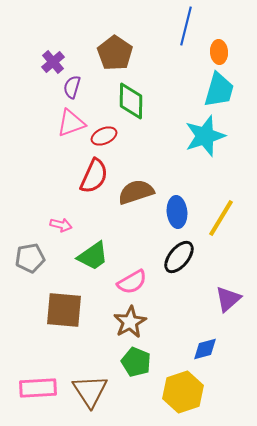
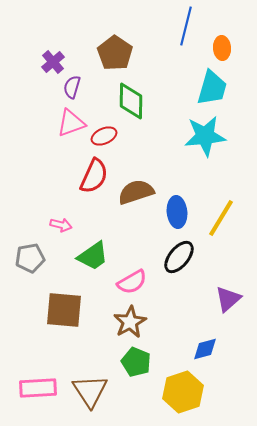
orange ellipse: moved 3 px right, 4 px up
cyan trapezoid: moved 7 px left, 2 px up
cyan star: rotated 12 degrees clockwise
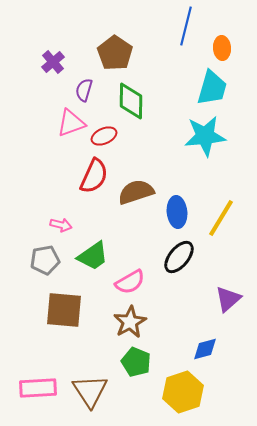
purple semicircle: moved 12 px right, 3 px down
gray pentagon: moved 15 px right, 2 px down
pink semicircle: moved 2 px left
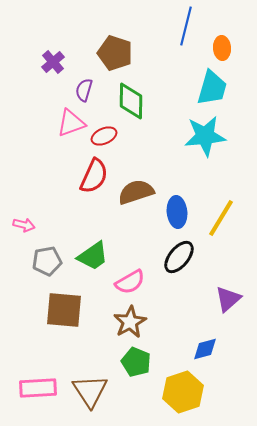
brown pentagon: rotated 16 degrees counterclockwise
pink arrow: moved 37 px left
gray pentagon: moved 2 px right, 1 px down
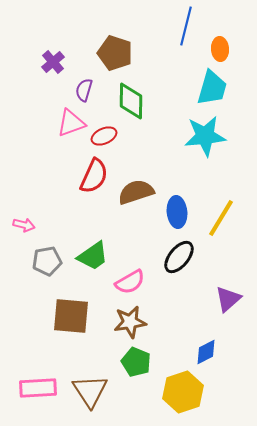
orange ellipse: moved 2 px left, 1 px down
brown square: moved 7 px right, 6 px down
brown star: rotated 20 degrees clockwise
blue diamond: moved 1 px right, 3 px down; rotated 12 degrees counterclockwise
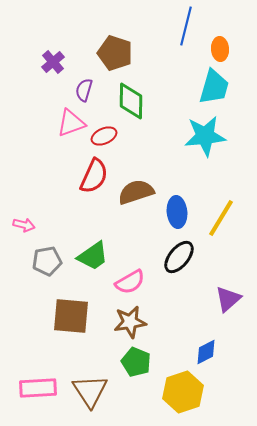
cyan trapezoid: moved 2 px right, 1 px up
